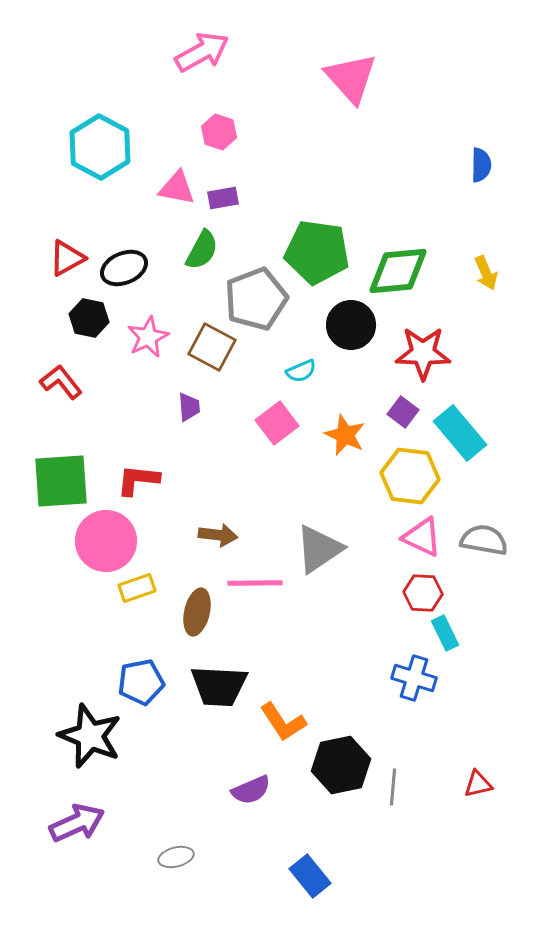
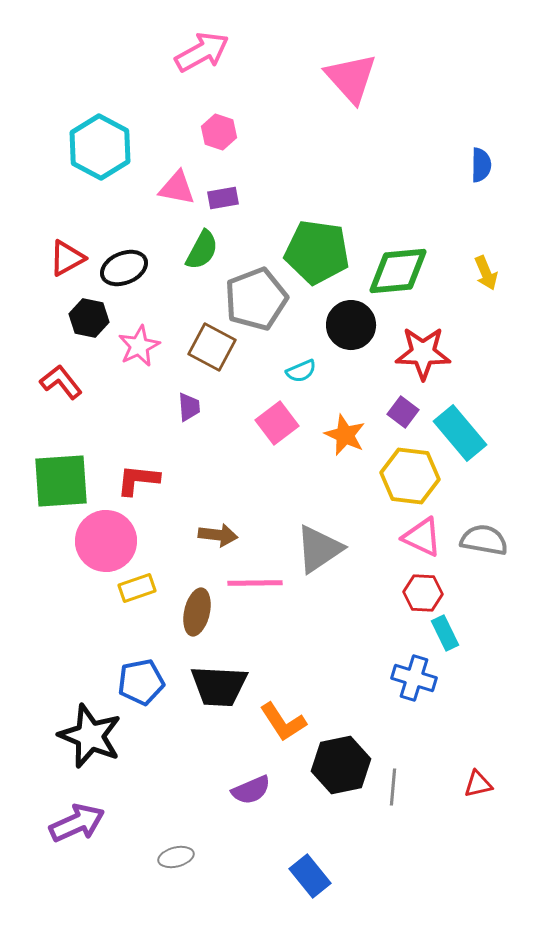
pink star at (148, 337): moved 9 px left, 9 px down
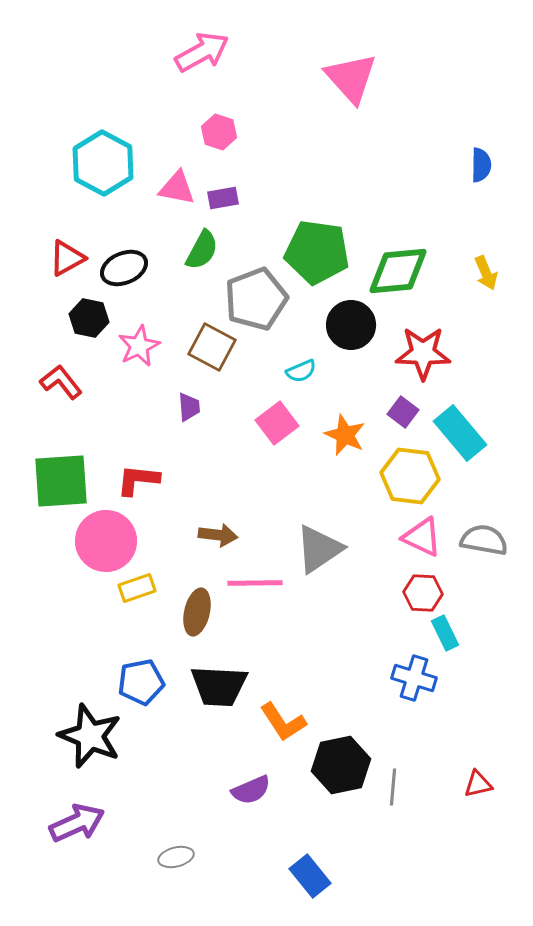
cyan hexagon at (100, 147): moved 3 px right, 16 px down
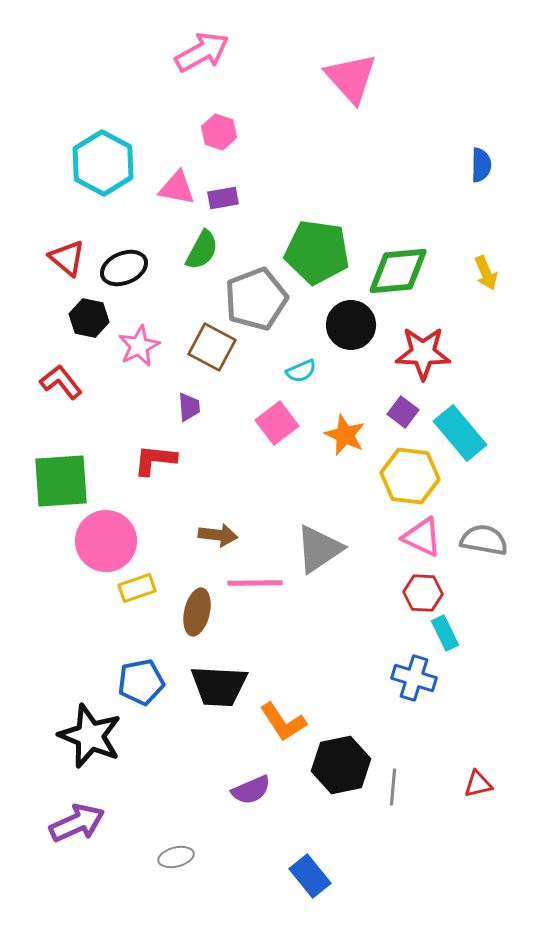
red triangle at (67, 258): rotated 51 degrees counterclockwise
red L-shape at (138, 480): moved 17 px right, 20 px up
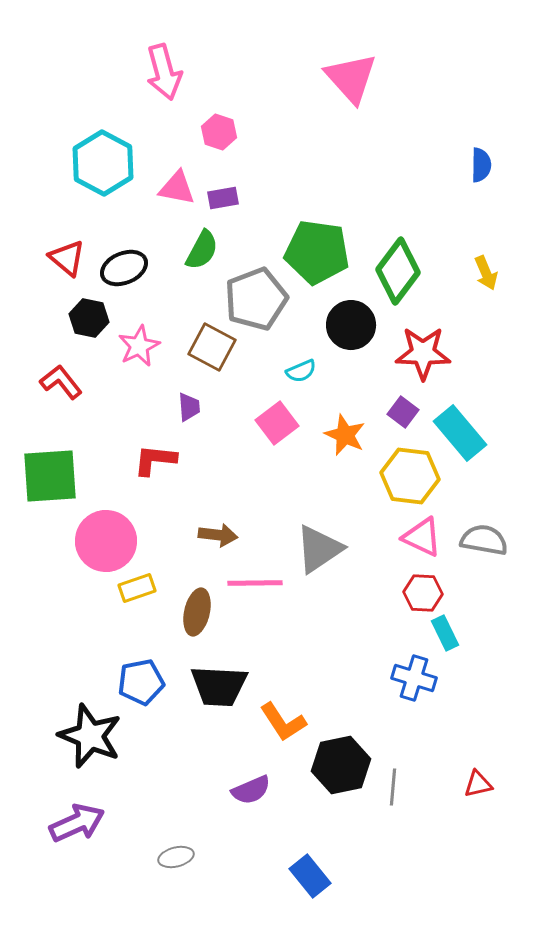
pink arrow at (202, 52): moved 38 px left, 20 px down; rotated 104 degrees clockwise
green diamond at (398, 271): rotated 48 degrees counterclockwise
green square at (61, 481): moved 11 px left, 5 px up
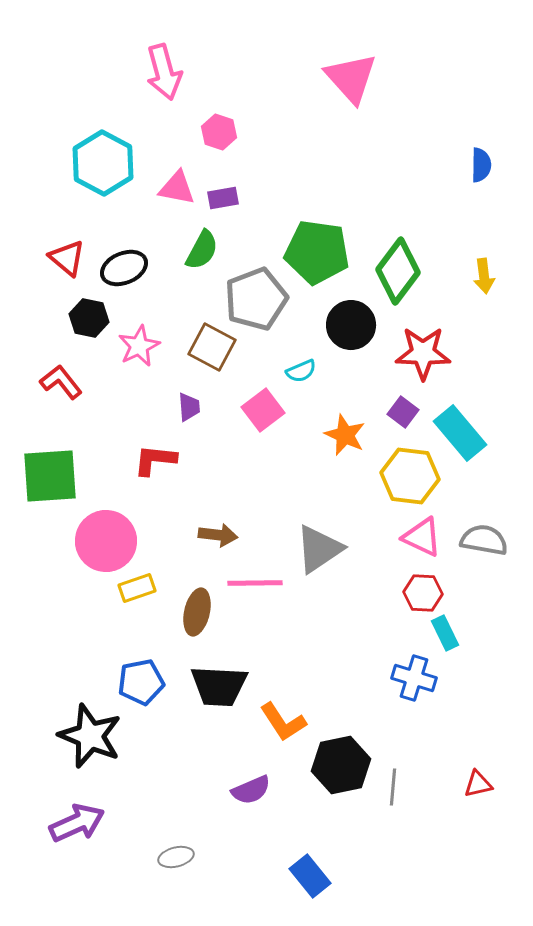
yellow arrow at (486, 273): moved 2 px left, 3 px down; rotated 16 degrees clockwise
pink square at (277, 423): moved 14 px left, 13 px up
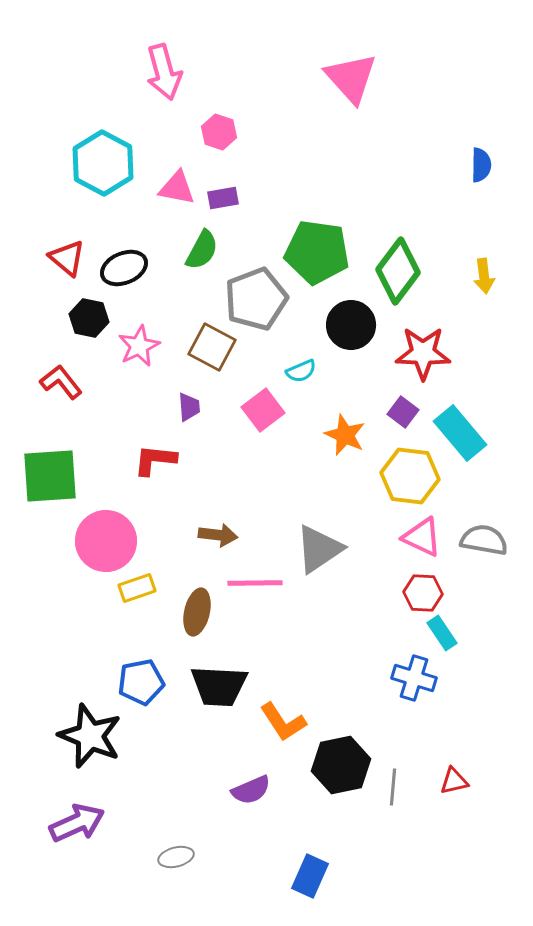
cyan rectangle at (445, 633): moved 3 px left; rotated 8 degrees counterclockwise
red triangle at (478, 784): moved 24 px left, 3 px up
blue rectangle at (310, 876): rotated 63 degrees clockwise
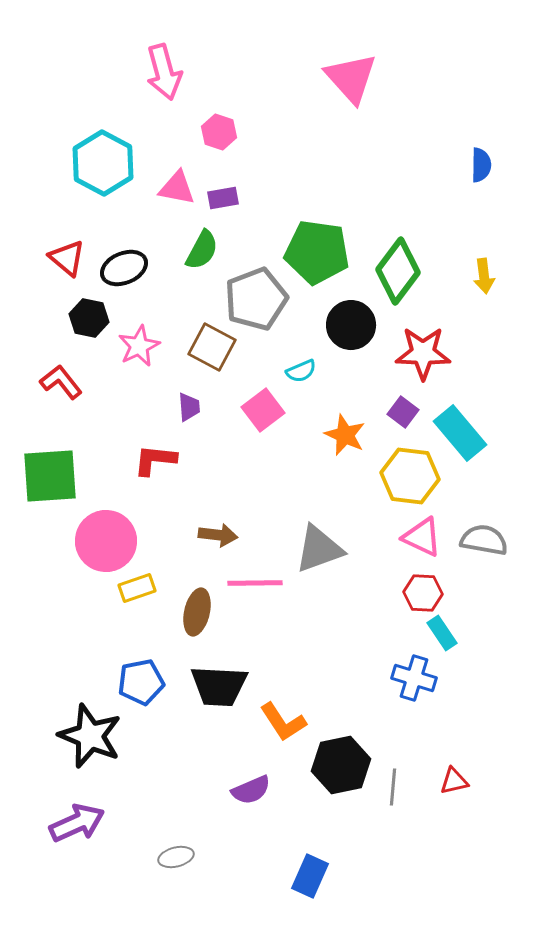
gray triangle at (319, 549): rotated 14 degrees clockwise
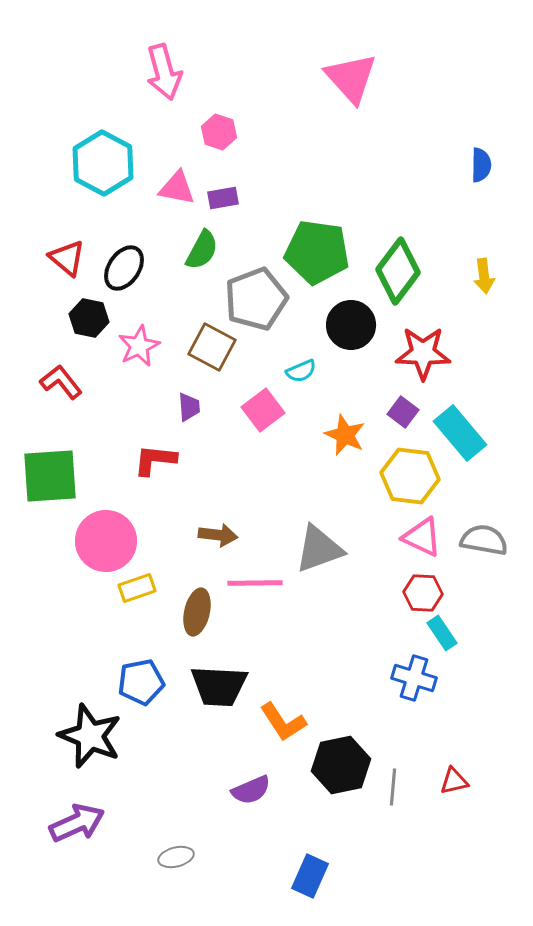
black ellipse at (124, 268): rotated 33 degrees counterclockwise
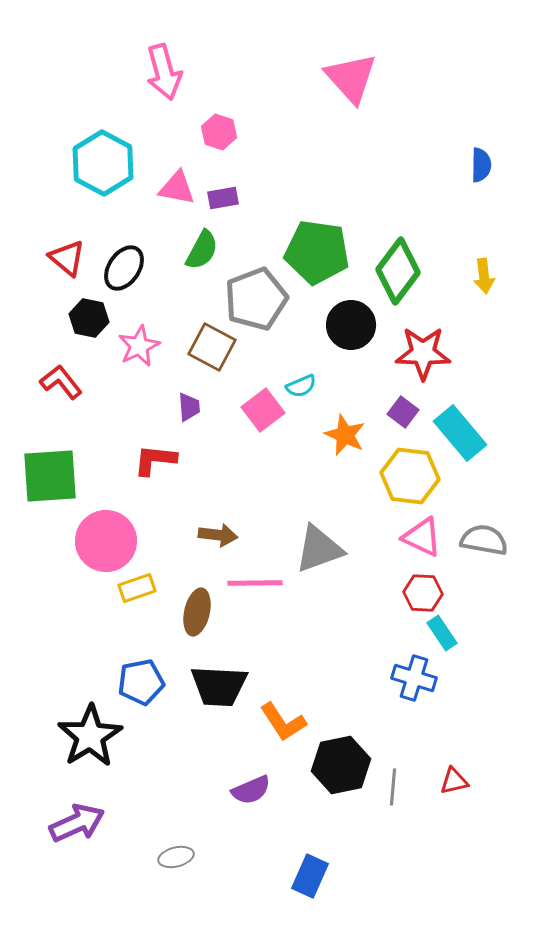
cyan semicircle at (301, 371): moved 15 px down
black star at (90, 736): rotated 18 degrees clockwise
